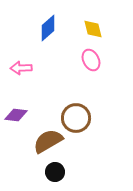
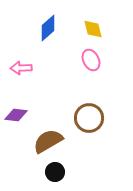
brown circle: moved 13 px right
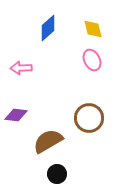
pink ellipse: moved 1 px right
black circle: moved 2 px right, 2 px down
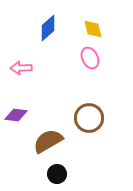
pink ellipse: moved 2 px left, 2 px up
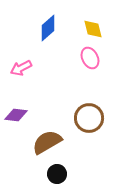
pink arrow: rotated 25 degrees counterclockwise
brown semicircle: moved 1 px left, 1 px down
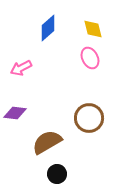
purple diamond: moved 1 px left, 2 px up
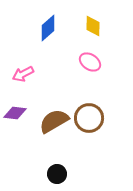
yellow diamond: moved 3 px up; rotated 15 degrees clockwise
pink ellipse: moved 4 px down; rotated 30 degrees counterclockwise
pink arrow: moved 2 px right, 6 px down
brown semicircle: moved 7 px right, 21 px up
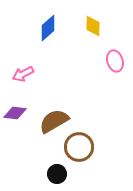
pink ellipse: moved 25 px right, 1 px up; rotated 40 degrees clockwise
brown circle: moved 10 px left, 29 px down
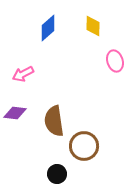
brown semicircle: rotated 68 degrees counterclockwise
brown circle: moved 5 px right, 1 px up
